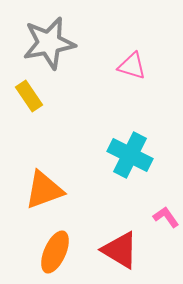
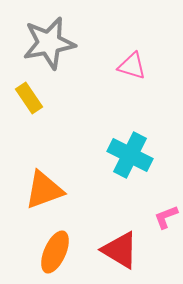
yellow rectangle: moved 2 px down
pink L-shape: rotated 76 degrees counterclockwise
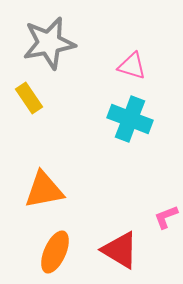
cyan cross: moved 36 px up; rotated 6 degrees counterclockwise
orange triangle: rotated 9 degrees clockwise
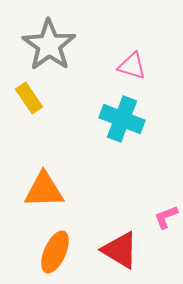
gray star: moved 2 px down; rotated 26 degrees counterclockwise
cyan cross: moved 8 px left
orange triangle: rotated 9 degrees clockwise
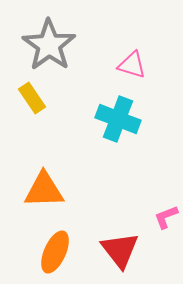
pink triangle: moved 1 px up
yellow rectangle: moved 3 px right
cyan cross: moved 4 px left
red triangle: rotated 21 degrees clockwise
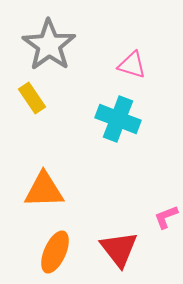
red triangle: moved 1 px left, 1 px up
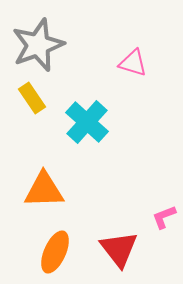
gray star: moved 11 px left; rotated 16 degrees clockwise
pink triangle: moved 1 px right, 2 px up
cyan cross: moved 31 px left, 3 px down; rotated 21 degrees clockwise
pink L-shape: moved 2 px left
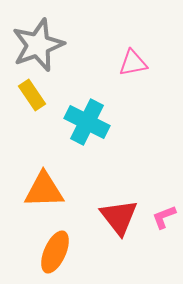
pink triangle: rotated 28 degrees counterclockwise
yellow rectangle: moved 3 px up
cyan cross: rotated 15 degrees counterclockwise
red triangle: moved 32 px up
